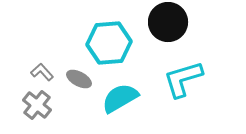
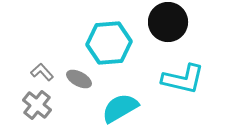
cyan L-shape: rotated 150 degrees counterclockwise
cyan semicircle: moved 10 px down
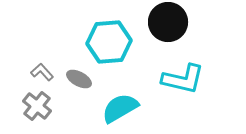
cyan hexagon: moved 1 px up
gray cross: moved 1 px down
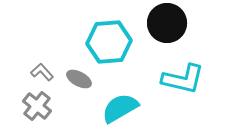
black circle: moved 1 px left, 1 px down
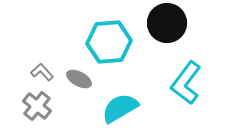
cyan L-shape: moved 3 px right, 4 px down; rotated 114 degrees clockwise
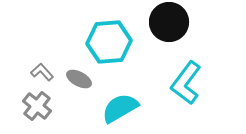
black circle: moved 2 px right, 1 px up
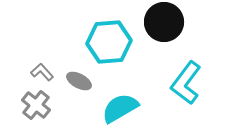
black circle: moved 5 px left
gray ellipse: moved 2 px down
gray cross: moved 1 px left, 1 px up
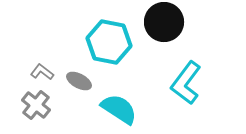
cyan hexagon: rotated 15 degrees clockwise
gray L-shape: rotated 10 degrees counterclockwise
cyan semicircle: moved 1 px left, 1 px down; rotated 63 degrees clockwise
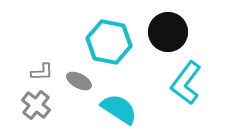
black circle: moved 4 px right, 10 px down
gray L-shape: rotated 140 degrees clockwise
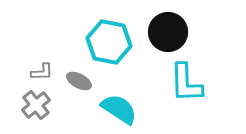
cyan L-shape: rotated 39 degrees counterclockwise
gray cross: rotated 12 degrees clockwise
